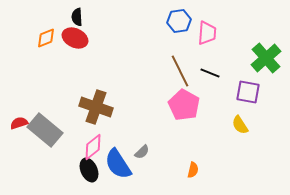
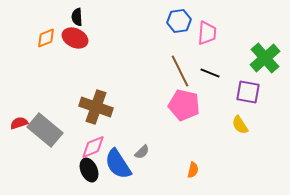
green cross: moved 1 px left
pink pentagon: rotated 16 degrees counterclockwise
pink diamond: rotated 16 degrees clockwise
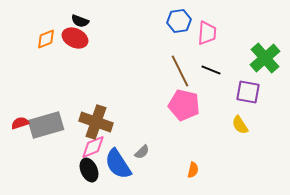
black semicircle: moved 3 px right, 4 px down; rotated 66 degrees counterclockwise
orange diamond: moved 1 px down
black line: moved 1 px right, 3 px up
brown cross: moved 15 px down
red semicircle: moved 1 px right
gray rectangle: moved 1 px right, 5 px up; rotated 56 degrees counterclockwise
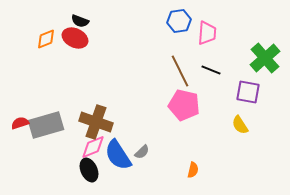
blue semicircle: moved 9 px up
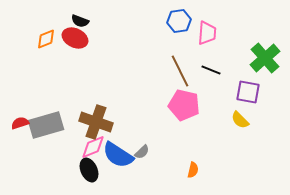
yellow semicircle: moved 5 px up; rotated 12 degrees counterclockwise
blue semicircle: rotated 24 degrees counterclockwise
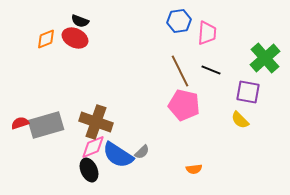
orange semicircle: moved 1 px right, 1 px up; rotated 70 degrees clockwise
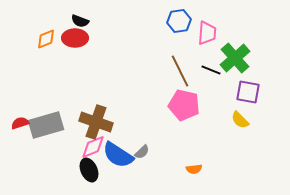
red ellipse: rotated 25 degrees counterclockwise
green cross: moved 30 px left
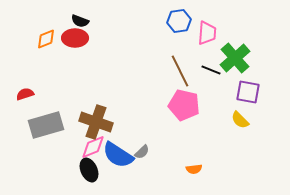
red semicircle: moved 5 px right, 29 px up
